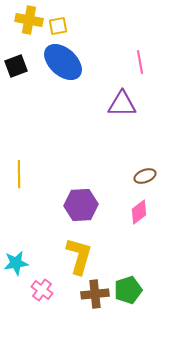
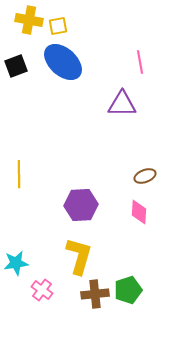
pink diamond: rotated 50 degrees counterclockwise
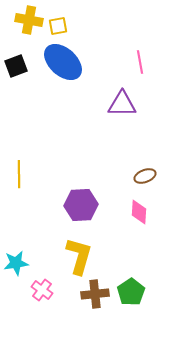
green pentagon: moved 3 px right, 2 px down; rotated 16 degrees counterclockwise
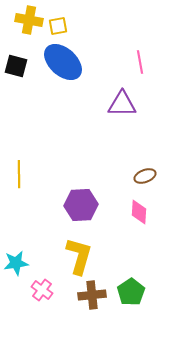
black square: rotated 35 degrees clockwise
brown cross: moved 3 px left, 1 px down
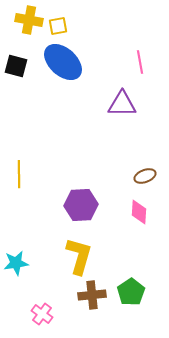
pink cross: moved 24 px down
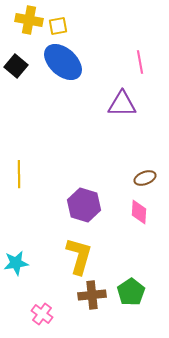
black square: rotated 25 degrees clockwise
brown ellipse: moved 2 px down
purple hexagon: moved 3 px right; rotated 20 degrees clockwise
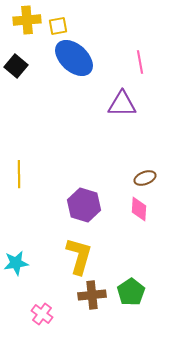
yellow cross: moved 2 px left; rotated 16 degrees counterclockwise
blue ellipse: moved 11 px right, 4 px up
pink diamond: moved 3 px up
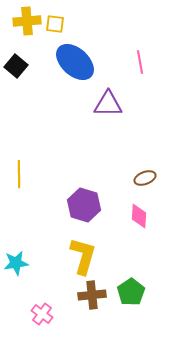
yellow cross: moved 1 px down
yellow square: moved 3 px left, 2 px up; rotated 18 degrees clockwise
blue ellipse: moved 1 px right, 4 px down
purple triangle: moved 14 px left
pink diamond: moved 7 px down
yellow L-shape: moved 4 px right
